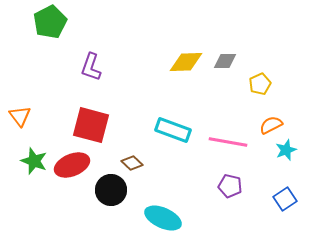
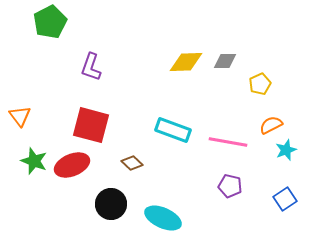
black circle: moved 14 px down
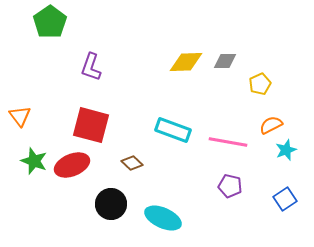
green pentagon: rotated 8 degrees counterclockwise
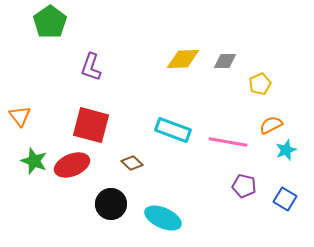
yellow diamond: moved 3 px left, 3 px up
purple pentagon: moved 14 px right
blue square: rotated 25 degrees counterclockwise
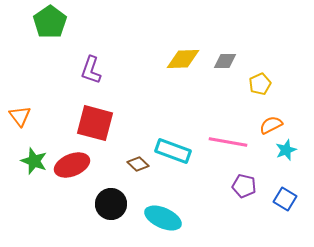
purple L-shape: moved 3 px down
red square: moved 4 px right, 2 px up
cyan rectangle: moved 21 px down
brown diamond: moved 6 px right, 1 px down
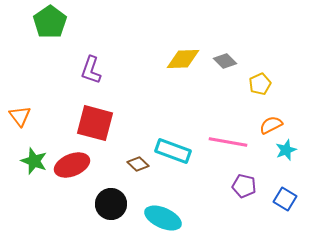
gray diamond: rotated 45 degrees clockwise
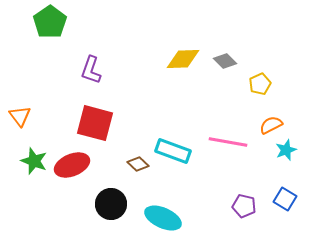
purple pentagon: moved 20 px down
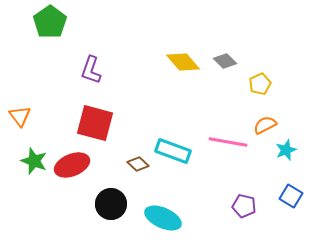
yellow diamond: moved 3 px down; rotated 52 degrees clockwise
orange semicircle: moved 6 px left
blue square: moved 6 px right, 3 px up
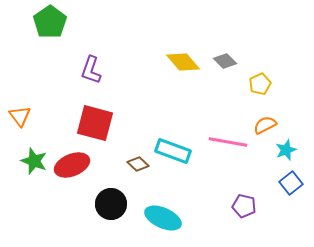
blue square: moved 13 px up; rotated 20 degrees clockwise
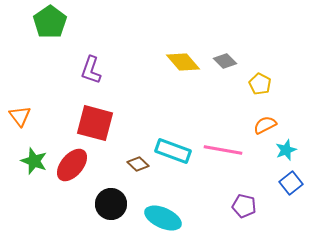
yellow pentagon: rotated 20 degrees counterclockwise
pink line: moved 5 px left, 8 px down
red ellipse: rotated 28 degrees counterclockwise
